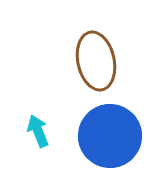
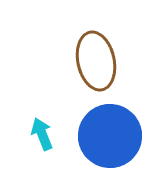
cyan arrow: moved 4 px right, 3 px down
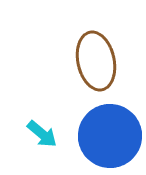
cyan arrow: rotated 152 degrees clockwise
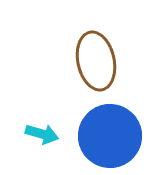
cyan arrow: rotated 24 degrees counterclockwise
